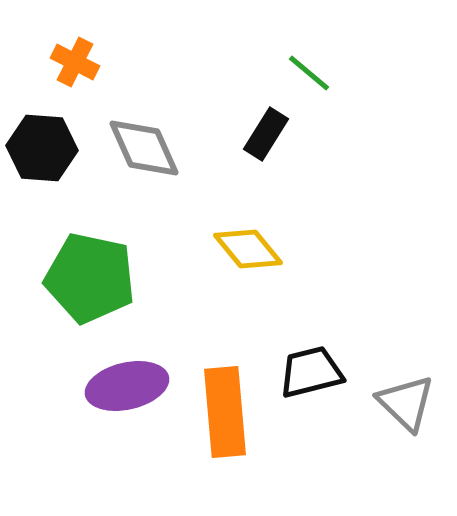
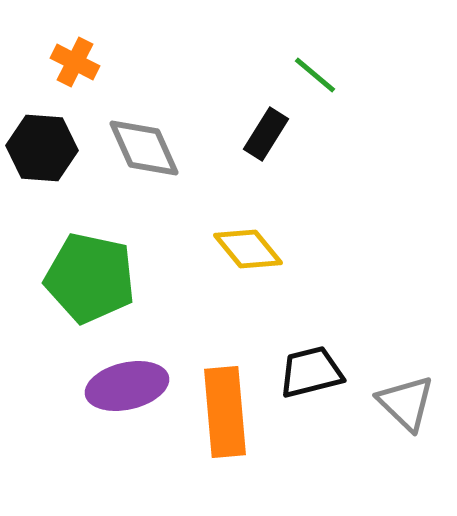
green line: moved 6 px right, 2 px down
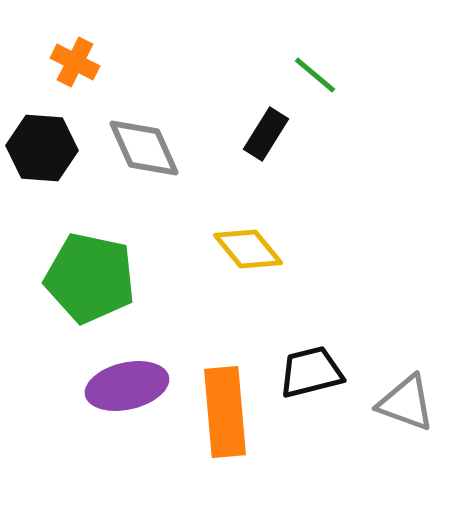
gray triangle: rotated 24 degrees counterclockwise
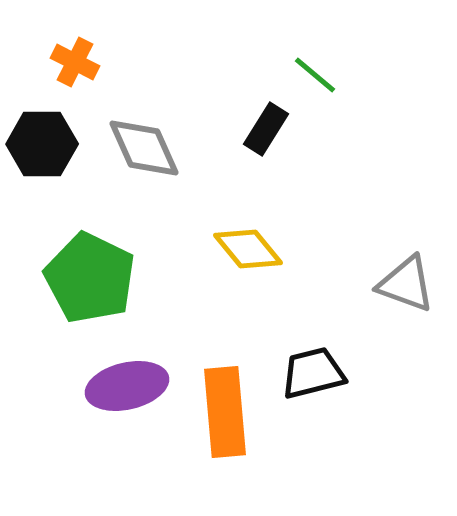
black rectangle: moved 5 px up
black hexagon: moved 4 px up; rotated 4 degrees counterclockwise
green pentagon: rotated 14 degrees clockwise
black trapezoid: moved 2 px right, 1 px down
gray triangle: moved 119 px up
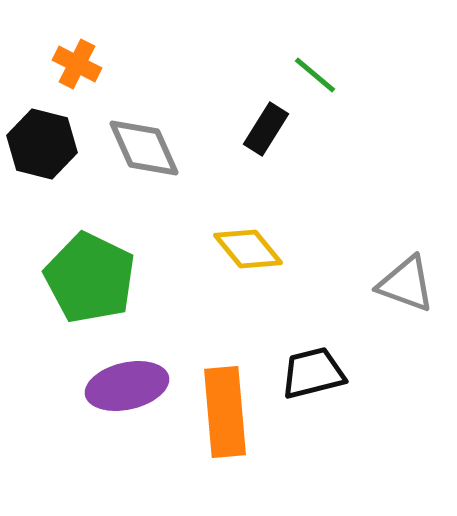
orange cross: moved 2 px right, 2 px down
black hexagon: rotated 14 degrees clockwise
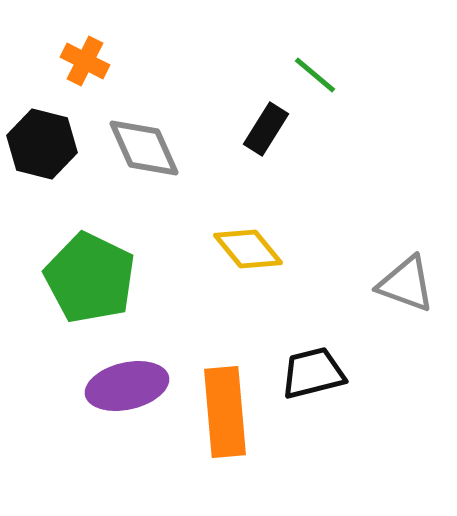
orange cross: moved 8 px right, 3 px up
